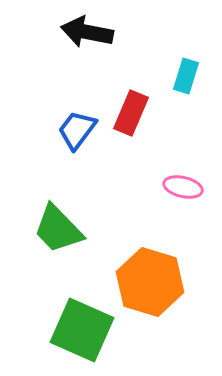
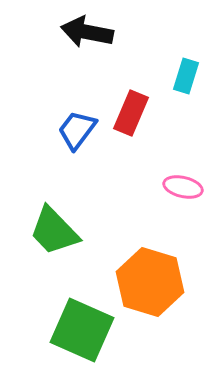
green trapezoid: moved 4 px left, 2 px down
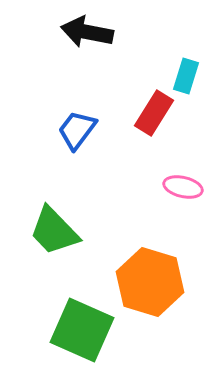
red rectangle: moved 23 px right; rotated 9 degrees clockwise
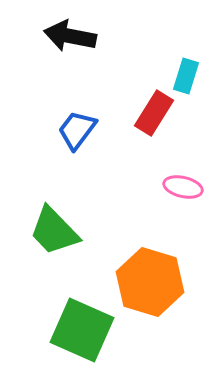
black arrow: moved 17 px left, 4 px down
